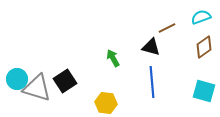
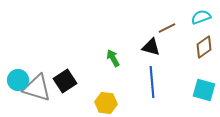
cyan circle: moved 1 px right, 1 px down
cyan square: moved 1 px up
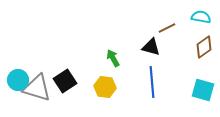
cyan semicircle: rotated 30 degrees clockwise
cyan square: moved 1 px left
yellow hexagon: moved 1 px left, 16 px up
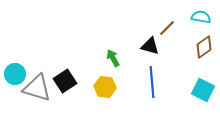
brown line: rotated 18 degrees counterclockwise
black triangle: moved 1 px left, 1 px up
cyan circle: moved 3 px left, 6 px up
cyan square: rotated 10 degrees clockwise
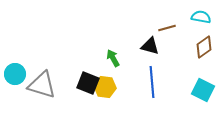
brown line: rotated 30 degrees clockwise
black square: moved 23 px right, 2 px down; rotated 35 degrees counterclockwise
gray triangle: moved 5 px right, 3 px up
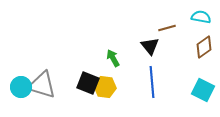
black triangle: rotated 36 degrees clockwise
cyan circle: moved 6 px right, 13 px down
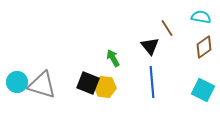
brown line: rotated 72 degrees clockwise
cyan circle: moved 4 px left, 5 px up
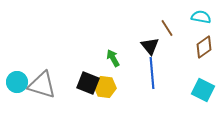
blue line: moved 9 px up
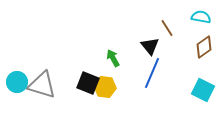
blue line: rotated 28 degrees clockwise
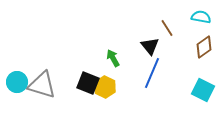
yellow hexagon: rotated 20 degrees clockwise
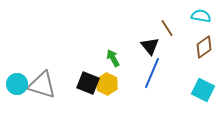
cyan semicircle: moved 1 px up
cyan circle: moved 2 px down
yellow hexagon: moved 2 px right, 3 px up
